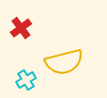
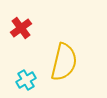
yellow semicircle: rotated 63 degrees counterclockwise
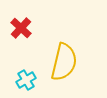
red cross: rotated 10 degrees counterclockwise
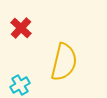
cyan cross: moved 6 px left, 5 px down
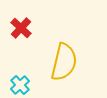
cyan cross: rotated 12 degrees counterclockwise
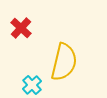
cyan cross: moved 12 px right
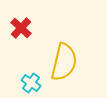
cyan cross: moved 1 px left, 2 px up; rotated 12 degrees counterclockwise
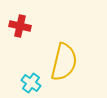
red cross: moved 1 px left, 2 px up; rotated 30 degrees counterclockwise
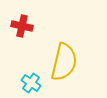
red cross: moved 2 px right
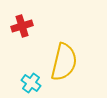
red cross: rotated 30 degrees counterclockwise
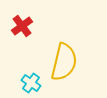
red cross: rotated 20 degrees counterclockwise
